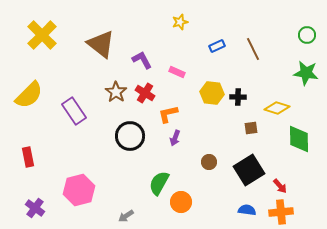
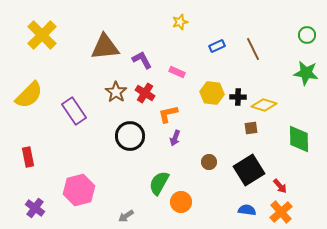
brown triangle: moved 4 px right, 3 px down; rotated 44 degrees counterclockwise
yellow diamond: moved 13 px left, 3 px up
orange cross: rotated 35 degrees counterclockwise
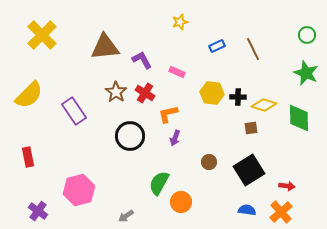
green star: rotated 15 degrees clockwise
green diamond: moved 21 px up
red arrow: moved 7 px right; rotated 42 degrees counterclockwise
purple cross: moved 3 px right, 3 px down
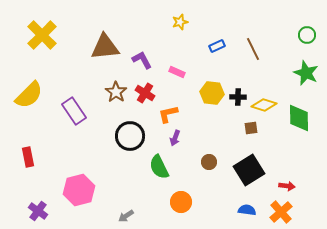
green semicircle: moved 16 px up; rotated 55 degrees counterclockwise
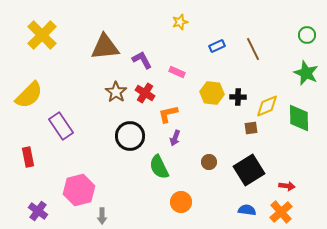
yellow diamond: moved 3 px right, 1 px down; rotated 40 degrees counterclockwise
purple rectangle: moved 13 px left, 15 px down
gray arrow: moved 24 px left; rotated 56 degrees counterclockwise
